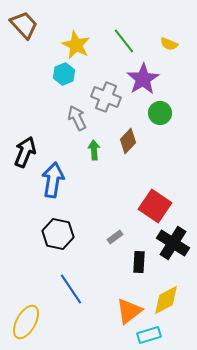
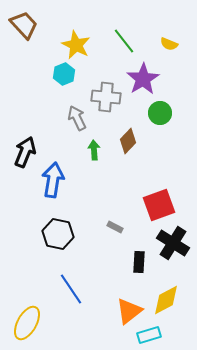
gray cross: rotated 16 degrees counterclockwise
red square: moved 4 px right, 1 px up; rotated 36 degrees clockwise
gray rectangle: moved 10 px up; rotated 63 degrees clockwise
yellow ellipse: moved 1 px right, 1 px down
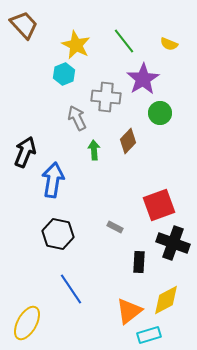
black cross: rotated 12 degrees counterclockwise
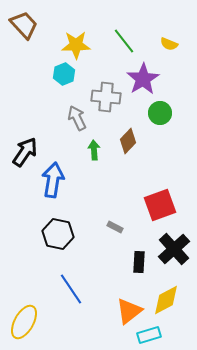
yellow star: rotated 28 degrees counterclockwise
black arrow: rotated 12 degrees clockwise
red square: moved 1 px right
black cross: moved 1 px right, 6 px down; rotated 28 degrees clockwise
yellow ellipse: moved 3 px left, 1 px up
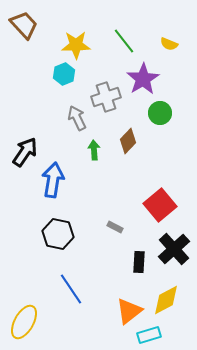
gray cross: rotated 24 degrees counterclockwise
red square: rotated 20 degrees counterclockwise
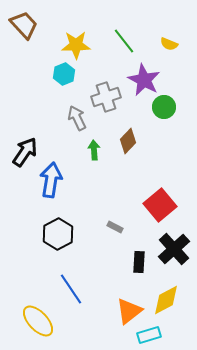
purple star: moved 1 px right, 1 px down; rotated 12 degrees counterclockwise
green circle: moved 4 px right, 6 px up
blue arrow: moved 2 px left
black hexagon: rotated 20 degrees clockwise
yellow ellipse: moved 14 px right, 1 px up; rotated 72 degrees counterclockwise
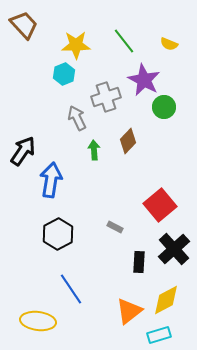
black arrow: moved 2 px left, 1 px up
yellow ellipse: rotated 40 degrees counterclockwise
cyan rectangle: moved 10 px right
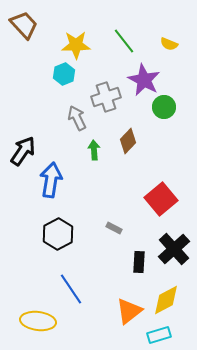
red square: moved 1 px right, 6 px up
gray rectangle: moved 1 px left, 1 px down
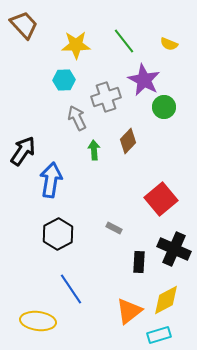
cyan hexagon: moved 6 px down; rotated 20 degrees clockwise
black cross: rotated 24 degrees counterclockwise
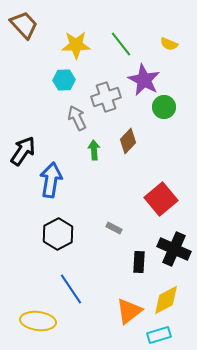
green line: moved 3 px left, 3 px down
